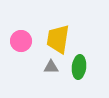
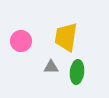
yellow trapezoid: moved 8 px right, 2 px up
green ellipse: moved 2 px left, 5 px down
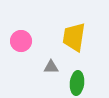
yellow trapezoid: moved 8 px right
green ellipse: moved 11 px down
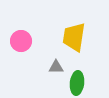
gray triangle: moved 5 px right
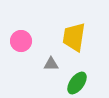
gray triangle: moved 5 px left, 3 px up
green ellipse: rotated 30 degrees clockwise
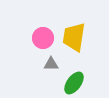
pink circle: moved 22 px right, 3 px up
green ellipse: moved 3 px left
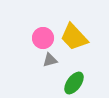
yellow trapezoid: rotated 52 degrees counterclockwise
gray triangle: moved 1 px left, 4 px up; rotated 14 degrees counterclockwise
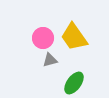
yellow trapezoid: rotated 8 degrees clockwise
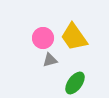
green ellipse: moved 1 px right
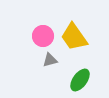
pink circle: moved 2 px up
green ellipse: moved 5 px right, 3 px up
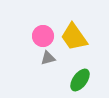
gray triangle: moved 2 px left, 2 px up
